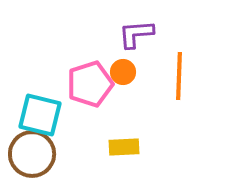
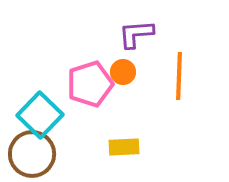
cyan square: rotated 30 degrees clockwise
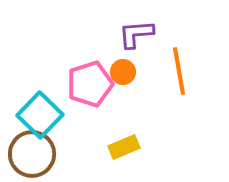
orange line: moved 5 px up; rotated 12 degrees counterclockwise
yellow rectangle: rotated 20 degrees counterclockwise
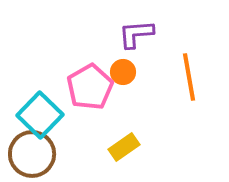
orange line: moved 10 px right, 6 px down
pink pentagon: moved 3 px down; rotated 12 degrees counterclockwise
yellow rectangle: rotated 12 degrees counterclockwise
